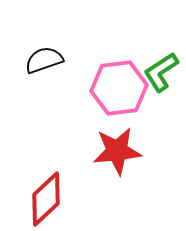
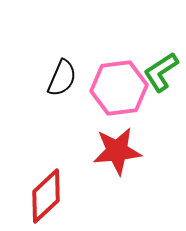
black semicircle: moved 18 px right, 18 px down; rotated 132 degrees clockwise
red diamond: moved 3 px up
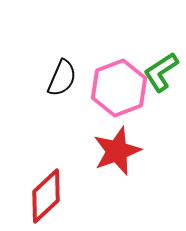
pink hexagon: rotated 14 degrees counterclockwise
red star: rotated 15 degrees counterclockwise
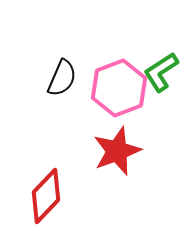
red diamond: rotated 4 degrees counterclockwise
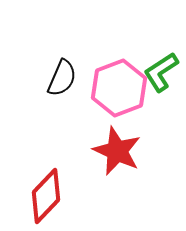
red star: rotated 27 degrees counterclockwise
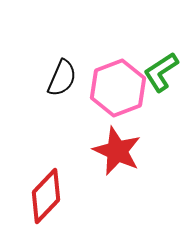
pink hexagon: moved 1 px left
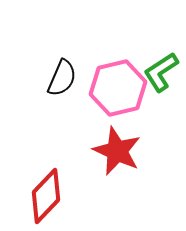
pink hexagon: rotated 8 degrees clockwise
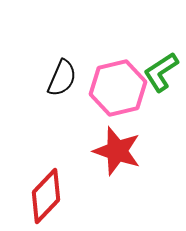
red star: rotated 6 degrees counterclockwise
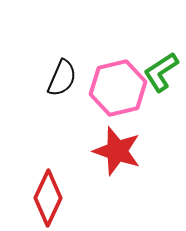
red diamond: moved 2 px right, 2 px down; rotated 18 degrees counterclockwise
